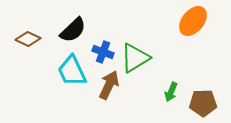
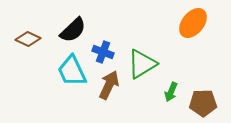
orange ellipse: moved 2 px down
green triangle: moved 7 px right, 6 px down
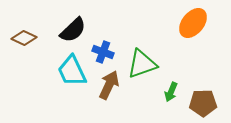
brown diamond: moved 4 px left, 1 px up
green triangle: rotated 12 degrees clockwise
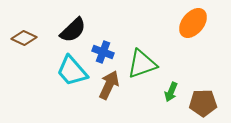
cyan trapezoid: rotated 16 degrees counterclockwise
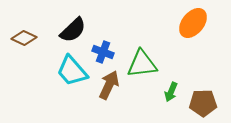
green triangle: rotated 12 degrees clockwise
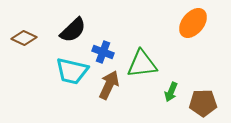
cyan trapezoid: rotated 36 degrees counterclockwise
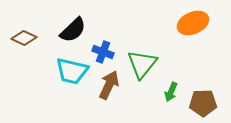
orange ellipse: rotated 28 degrees clockwise
green triangle: rotated 44 degrees counterclockwise
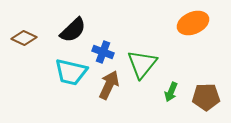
cyan trapezoid: moved 1 px left, 1 px down
brown pentagon: moved 3 px right, 6 px up
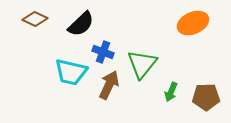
black semicircle: moved 8 px right, 6 px up
brown diamond: moved 11 px right, 19 px up
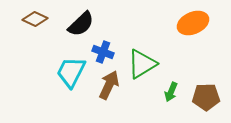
green triangle: rotated 20 degrees clockwise
cyan trapezoid: rotated 104 degrees clockwise
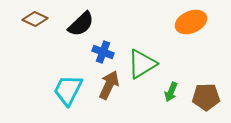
orange ellipse: moved 2 px left, 1 px up
cyan trapezoid: moved 3 px left, 18 px down
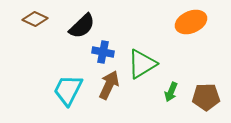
black semicircle: moved 1 px right, 2 px down
blue cross: rotated 10 degrees counterclockwise
